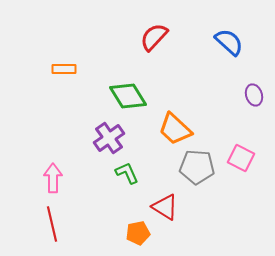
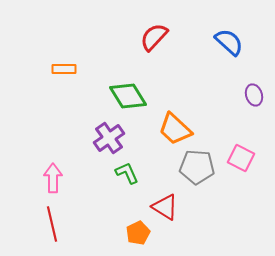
orange pentagon: rotated 15 degrees counterclockwise
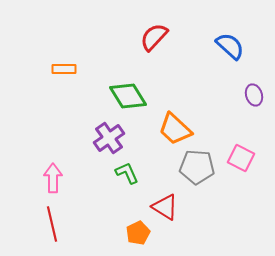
blue semicircle: moved 1 px right, 4 px down
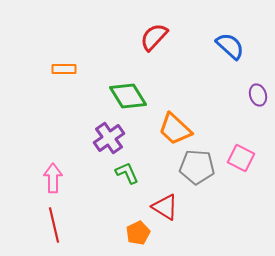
purple ellipse: moved 4 px right
red line: moved 2 px right, 1 px down
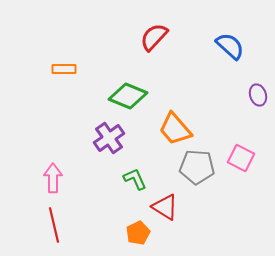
green diamond: rotated 36 degrees counterclockwise
orange trapezoid: rotated 6 degrees clockwise
green L-shape: moved 8 px right, 6 px down
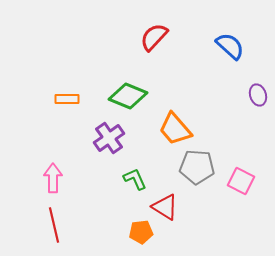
orange rectangle: moved 3 px right, 30 px down
pink square: moved 23 px down
orange pentagon: moved 3 px right, 1 px up; rotated 20 degrees clockwise
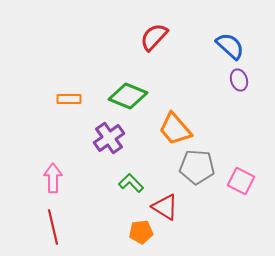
purple ellipse: moved 19 px left, 15 px up
orange rectangle: moved 2 px right
green L-shape: moved 4 px left, 4 px down; rotated 20 degrees counterclockwise
red line: moved 1 px left, 2 px down
